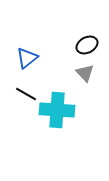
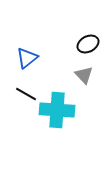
black ellipse: moved 1 px right, 1 px up
gray triangle: moved 1 px left, 2 px down
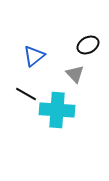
black ellipse: moved 1 px down
blue triangle: moved 7 px right, 2 px up
gray triangle: moved 9 px left, 1 px up
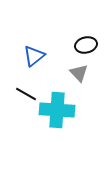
black ellipse: moved 2 px left; rotated 15 degrees clockwise
gray triangle: moved 4 px right, 1 px up
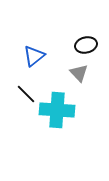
black line: rotated 15 degrees clockwise
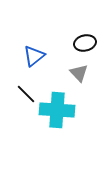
black ellipse: moved 1 px left, 2 px up
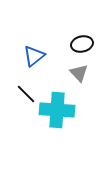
black ellipse: moved 3 px left, 1 px down
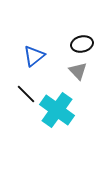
gray triangle: moved 1 px left, 2 px up
cyan cross: rotated 32 degrees clockwise
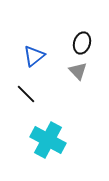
black ellipse: moved 1 px up; rotated 60 degrees counterclockwise
cyan cross: moved 9 px left, 30 px down; rotated 8 degrees counterclockwise
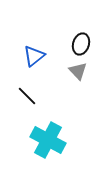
black ellipse: moved 1 px left, 1 px down
black line: moved 1 px right, 2 px down
